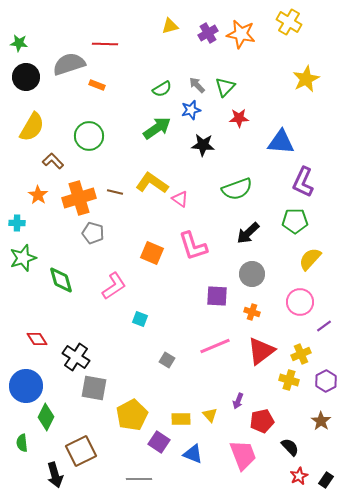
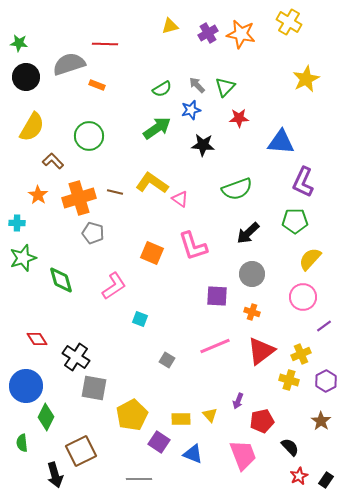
pink circle at (300, 302): moved 3 px right, 5 px up
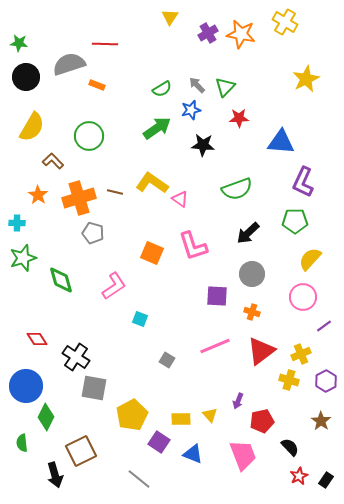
yellow cross at (289, 22): moved 4 px left
yellow triangle at (170, 26): moved 9 px up; rotated 42 degrees counterclockwise
gray line at (139, 479): rotated 40 degrees clockwise
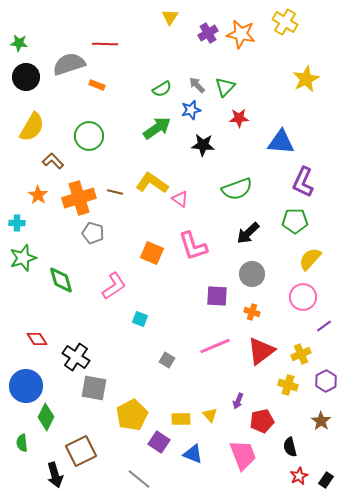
yellow cross at (289, 380): moved 1 px left, 5 px down
black semicircle at (290, 447): rotated 150 degrees counterclockwise
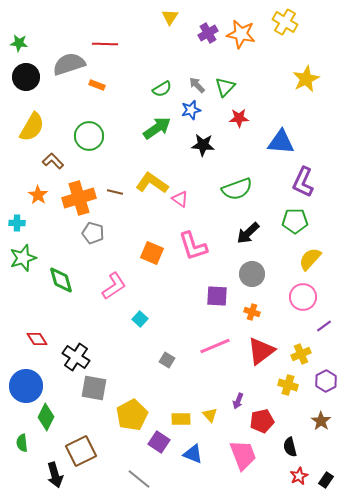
cyan square at (140, 319): rotated 21 degrees clockwise
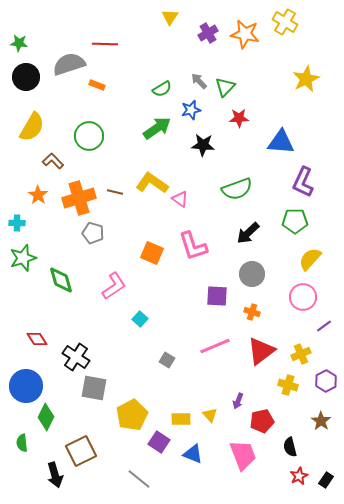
orange star at (241, 34): moved 4 px right
gray arrow at (197, 85): moved 2 px right, 4 px up
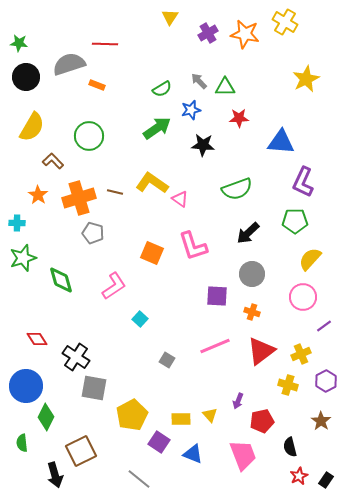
green triangle at (225, 87): rotated 45 degrees clockwise
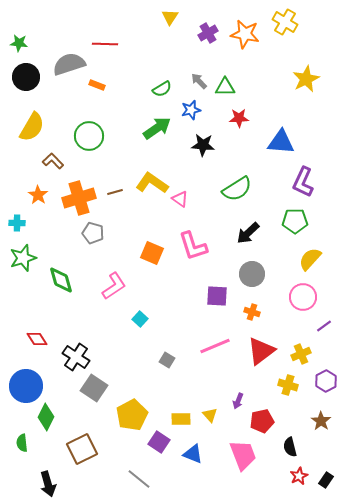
green semicircle at (237, 189): rotated 12 degrees counterclockwise
brown line at (115, 192): rotated 28 degrees counterclockwise
gray square at (94, 388): rotated 24 degrees clockwise
brown square at (81, 451): moved 1 px right, 2 px up
black arrow at (55, 475): moved 7 px left, 9 px down
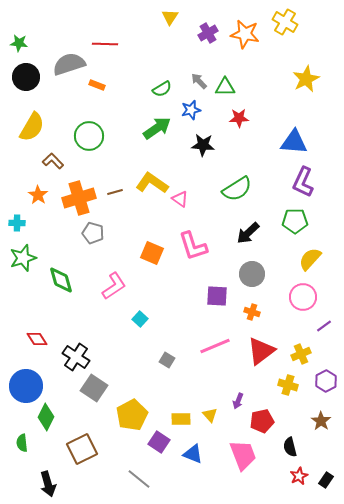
blue triangle at (281, 142): moved 13 px right
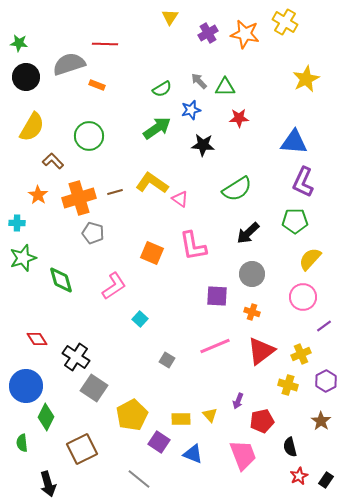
pink L-shape at (193, 246): rotated 8 degrees clockwise
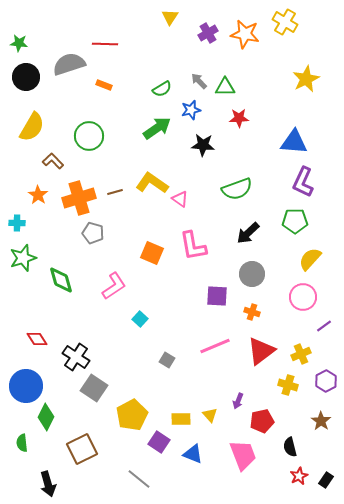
orange rectangle at (97, 85): moved 7 px right
green semicircle at (237, 189): rotated 12 degrees clockwise
